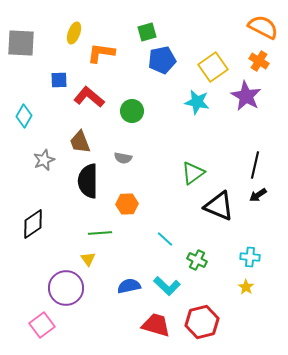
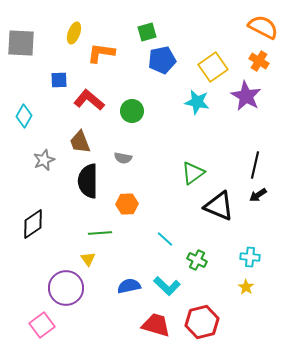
red L-shape: moved 3 px down
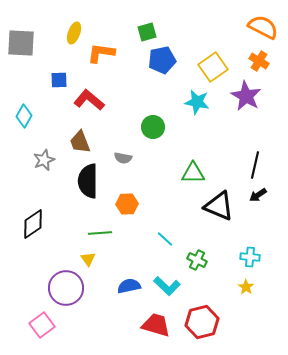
green circle: moved 21 px right, 16 px down
green triangle: rotated 35 degrees clockwise
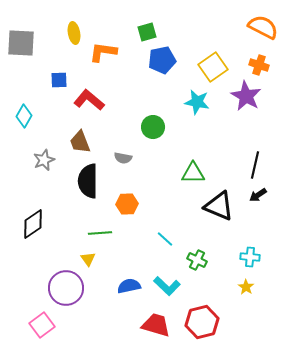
yellow ellipse: rotated 30 degrees counterclockwise
orange L-shape: moved 2 px right, 1 px up
orange cross: moved 4 px down; rotated 12 degrees counterclockwise
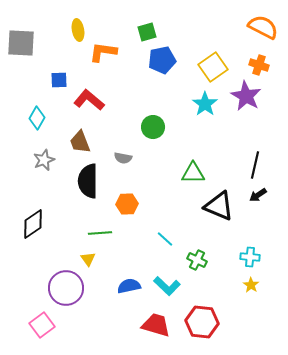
yellow ellipse: moved 4 px right, 3 px up
cyan star: moved 8 px right, 2 px down; rotated 25 degrees clockwise
cyan diamond: moved 13 px right, 2 px down
yellow star: moved 5 px right, 2 px up
red hexagon: rotated 20 degrees clockwise
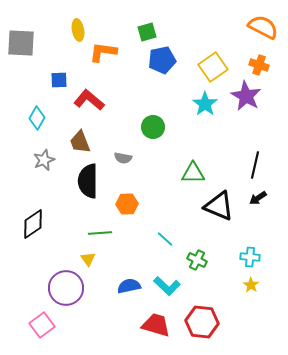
black arrow: moved 3 px down
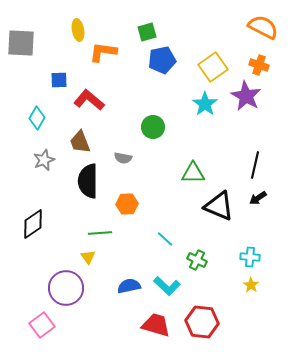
yellow triangle: moved 2 px up
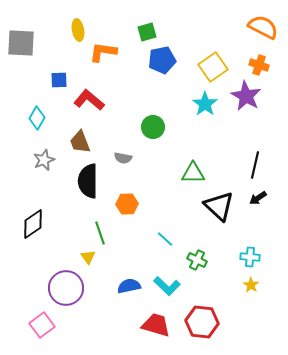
black triangle: rotated 20 degrees clockwise
green line: rotated 75 degrees clockwise
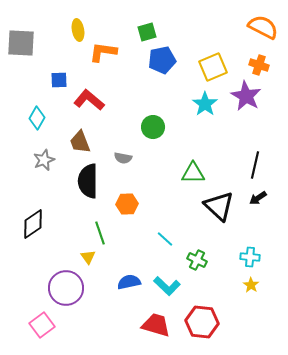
yellow square: rotated 12 degrees clockwise
blue semicircle: moved 4 px up
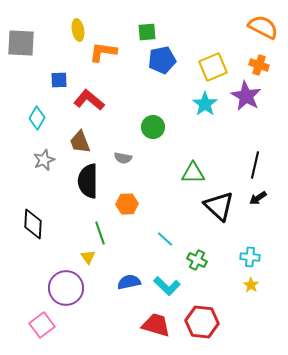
green square: rotated 12 degrees clockwise
black diamond: rotated 52 degrees counterclockwise
